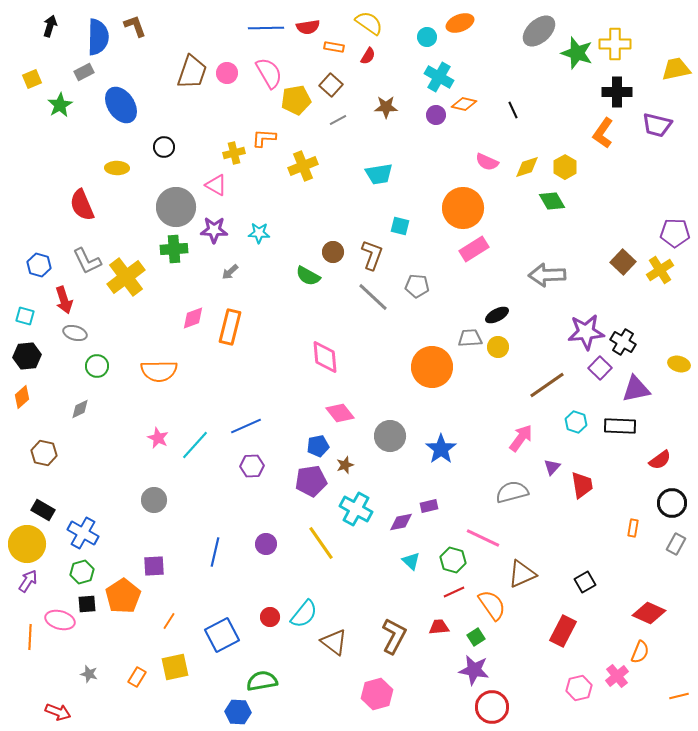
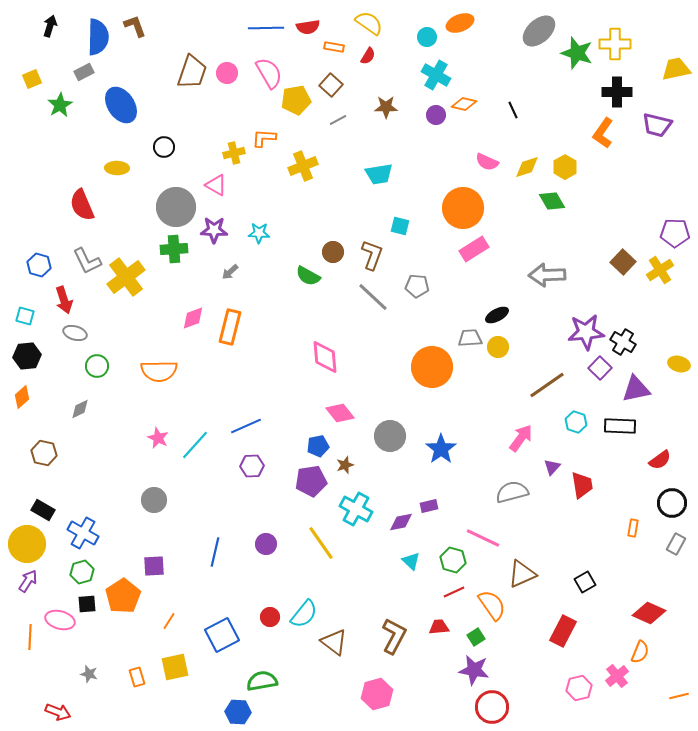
cyan cross at (439, 77): moved 3 px left, 2 px up
orange rectangle at (137, 677): rotated 48 degrees counterclockwise
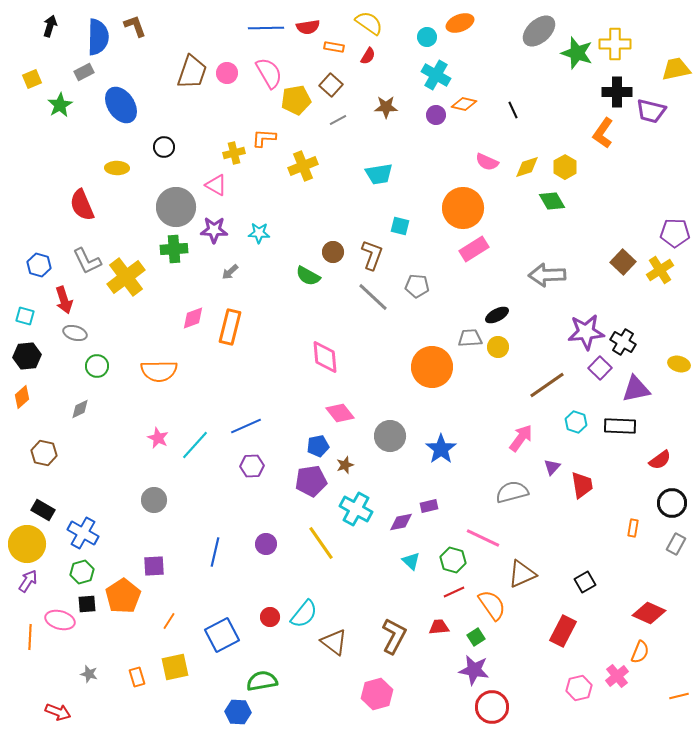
purple trapezoid at (657, 125): moved 6 px left, 14 px up
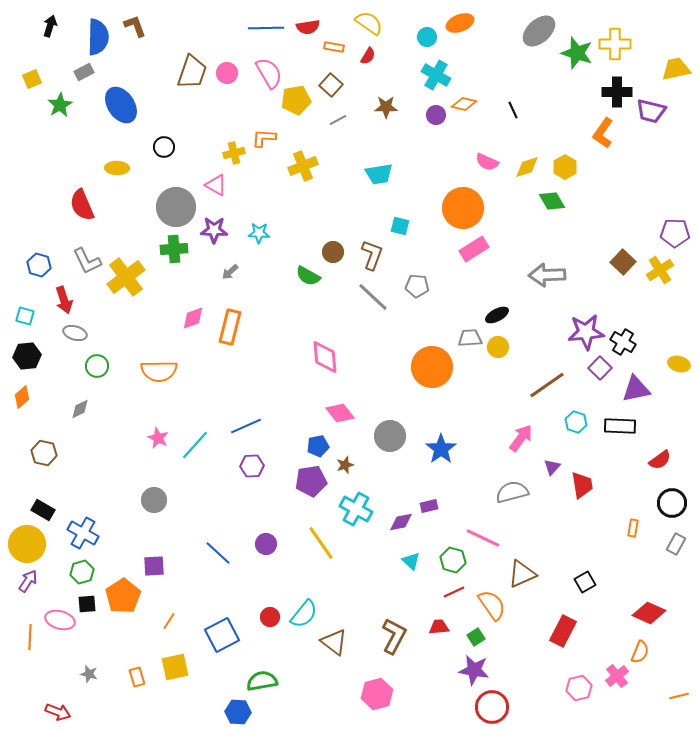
blue line at (215, 552): moved 3 px right, 1 px down; rotated 60 degrees counterclockwise
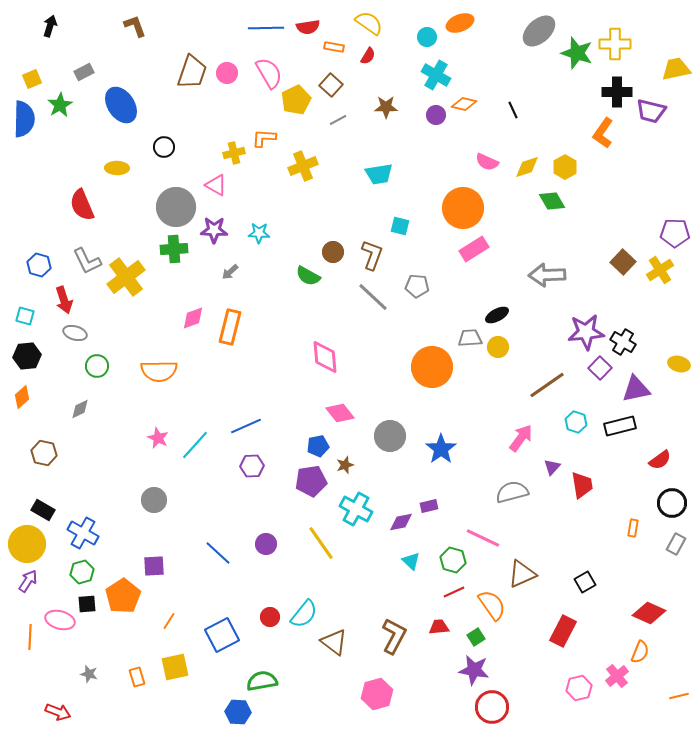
blue semicircle at (98, 37): moved 74 px left, 82 px down
yellow pentagon at (296, 100): rotated 16 degrees counterclockwise
black rectangle at (620, 426): rotated 16 degrees counterclockwise
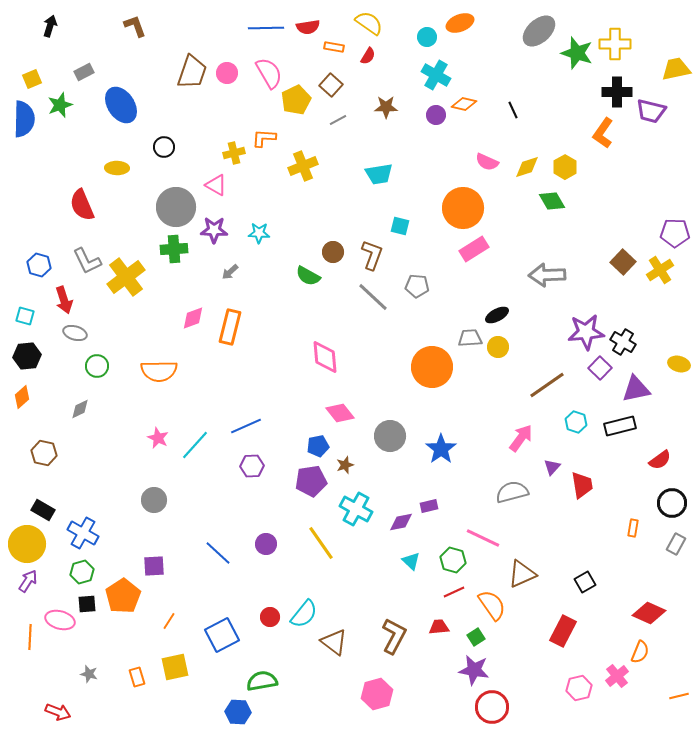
green star at (60, 105): rotated 10 degrees clockwise
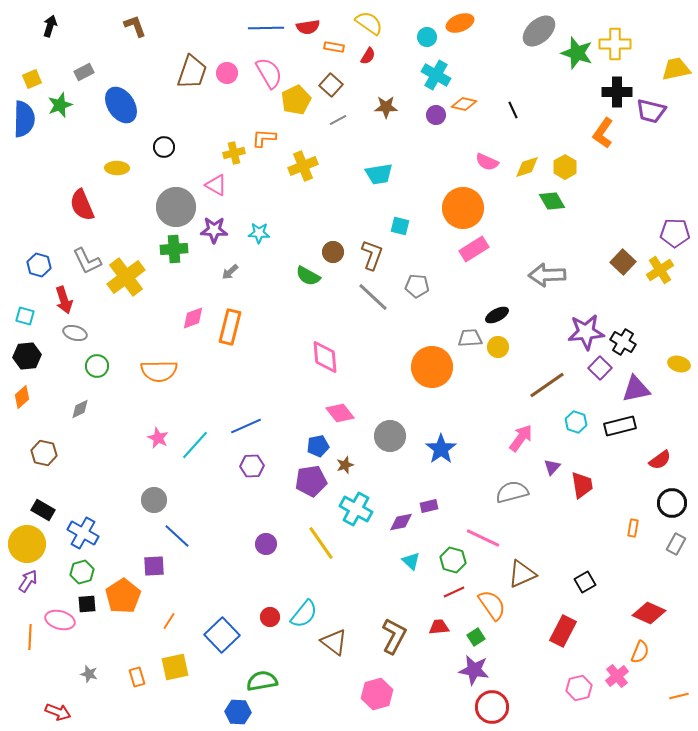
blue line at (218, 553): moved 41 px left, 17 px up
blue square at (222, 635): rotated 16 degrees counterclockwise
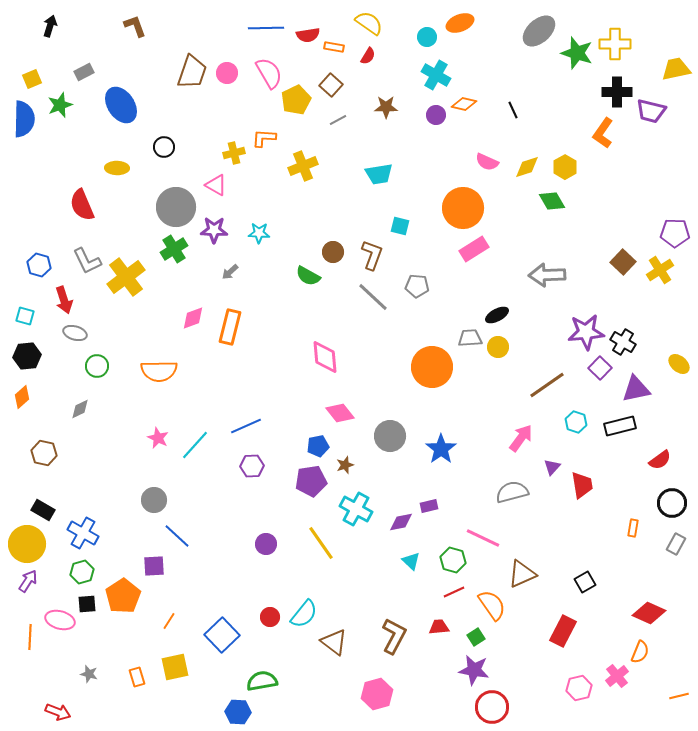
red semicircle at (308, 27): moved 8 px down
green cross at (174, 249): rotated 28 degrees counterclockwise
yellow ellipse at (679, 364): rotated 25 degrees clockwise
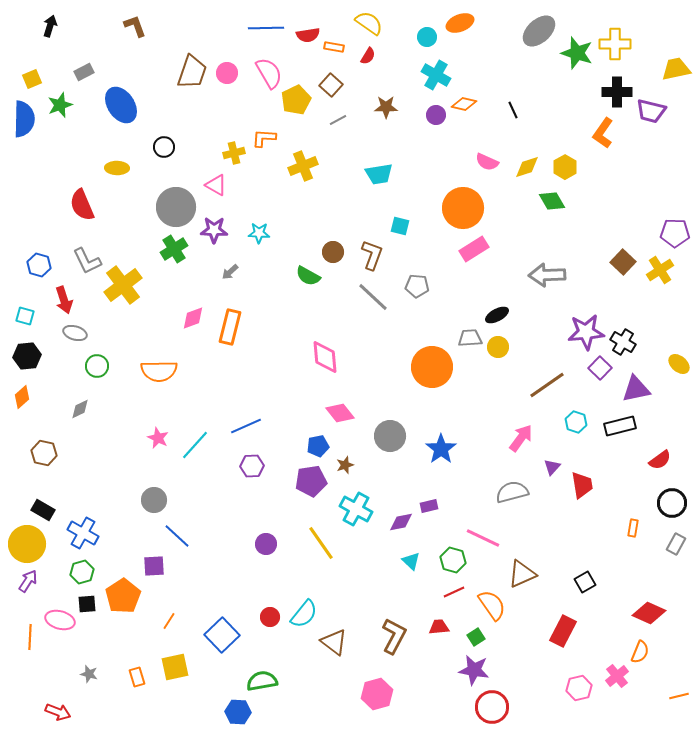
yellow cross at (126, 277): moved 3 px left, 8 px down
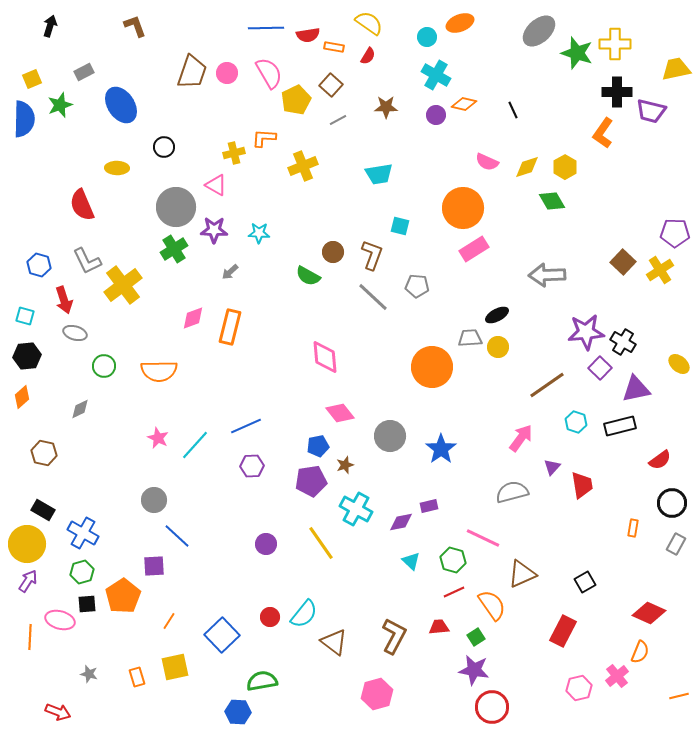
green circle at (97, 366): moved 7 px right
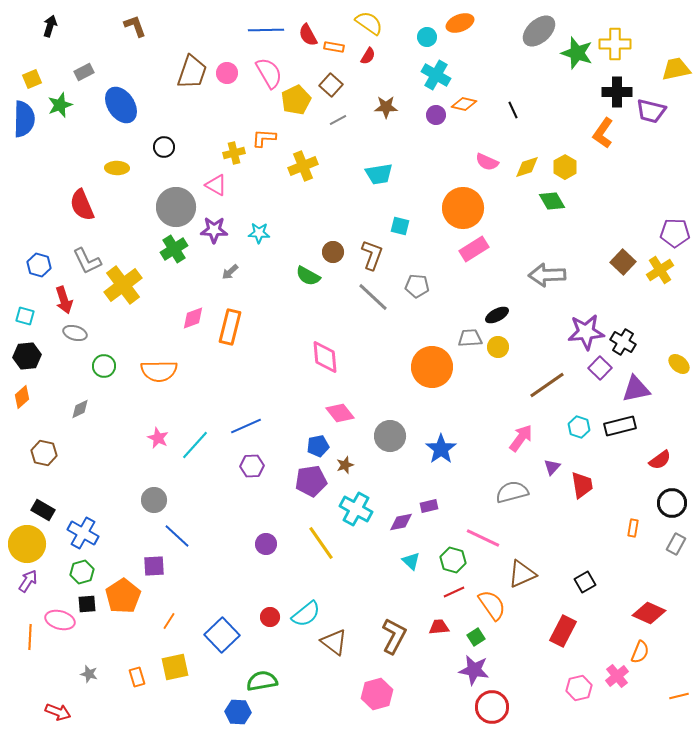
blue line at (266, 28): moved 2 px down
red semicircle at (308, 35): rotated 70 degrees clockwise
cyan hexagon at (576, 422): moved 3 px right, 5 px down
cyan semicircle at (304, 614): moved 2 px right; rotated 12 degrees clockwise
